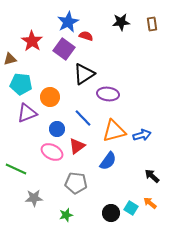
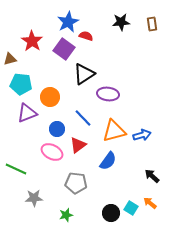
red triangle: moved 1 px right, 1 px up
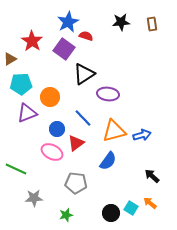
brown triangle: rotated 16 degrees counterclockwise
cyan pentagon: rotated 10 degrees counterclockwise
red triangle: moved 2 px left, 2 px up
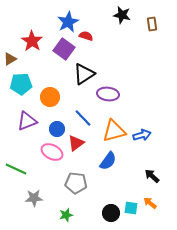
black star: moved 1 px right, 7 px up; rotated 18 degrees clockwise
purple triangle: moved 8 px down
cyan square: rotated 24 degrees counterclockwise
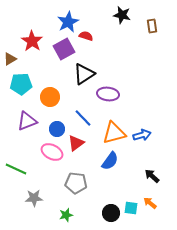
brown rectangle: moved 2 px down
purple square: rotated 25 degrees clockwise
orange triangle: moved 2 px down
blue semicircle: moved 2 px right
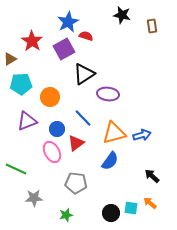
pink ellipse: rotated 35 degrees clockwise
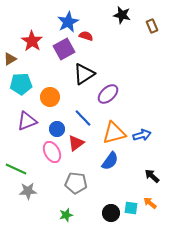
brown rectangle: rotated 16 degrees counterclockwise
purple ellipse: rotated 50 degrees counterclockwise
gray star: moved 6 px left, 7 px up
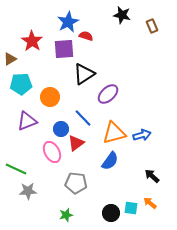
purple square: rotated 25 degrees clockwise
blue circle: moved 4 px right
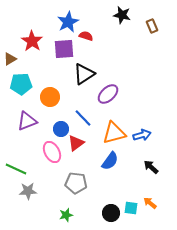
black arrow: moved 1 px left, 9 px up
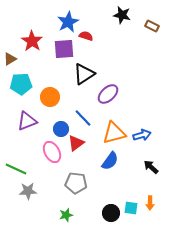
brown rectangle: rotated 40 degrees counterclockwise
orange arrow: rotated 128 degrees counterclockwise
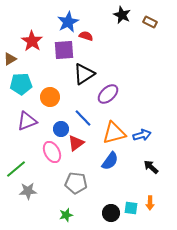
black star: rotated 12 degrees clockwise
brown rectangle: moved 2 px left, 4 px up
purple square: moved 1 px down
green line: rotated 65 degrees counterclockwise
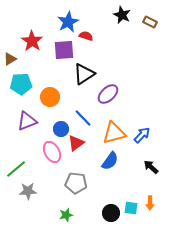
blue arrow: rotated 30 degrees counterclockwise
